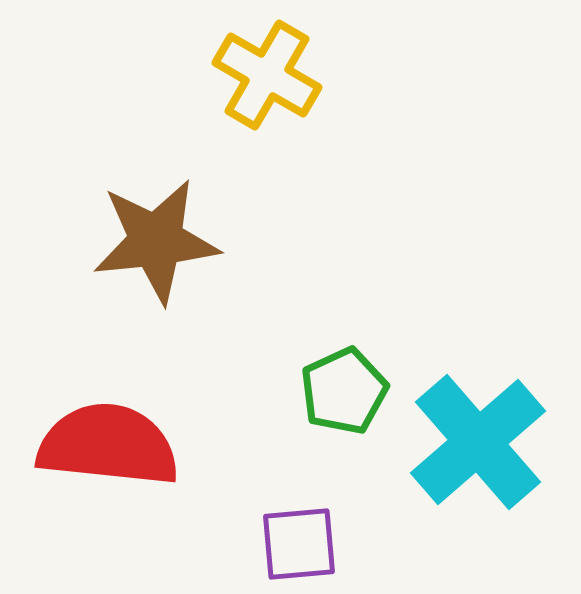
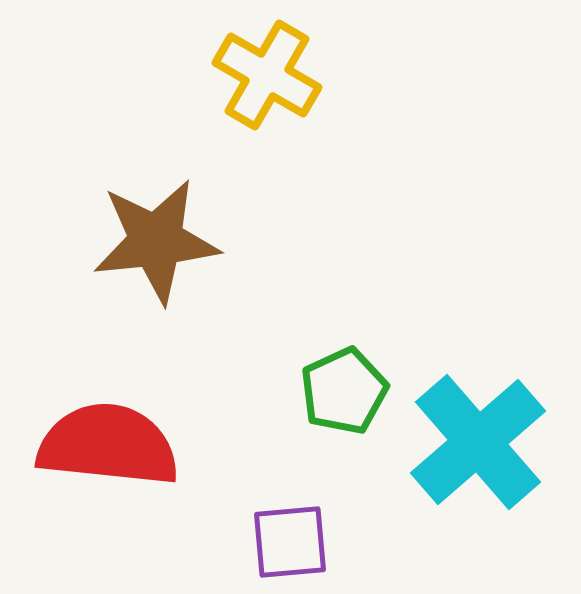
purple square: moved 9 px left, 2 px up
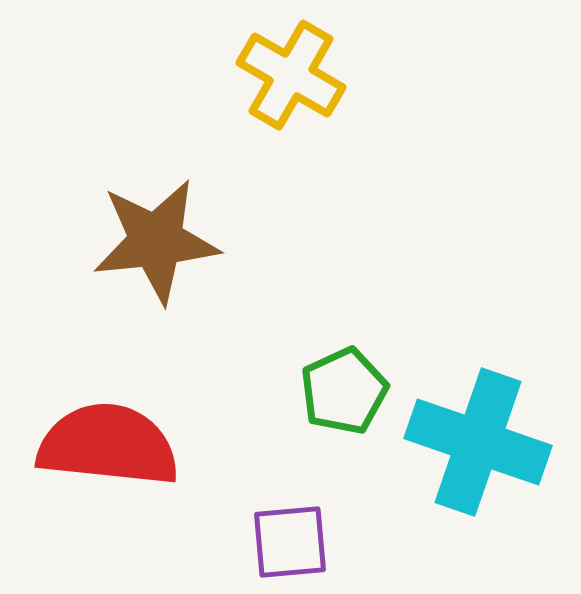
yellow cross: moved 24 px right
cyan cross: rotated 30 degrees counterclockwise
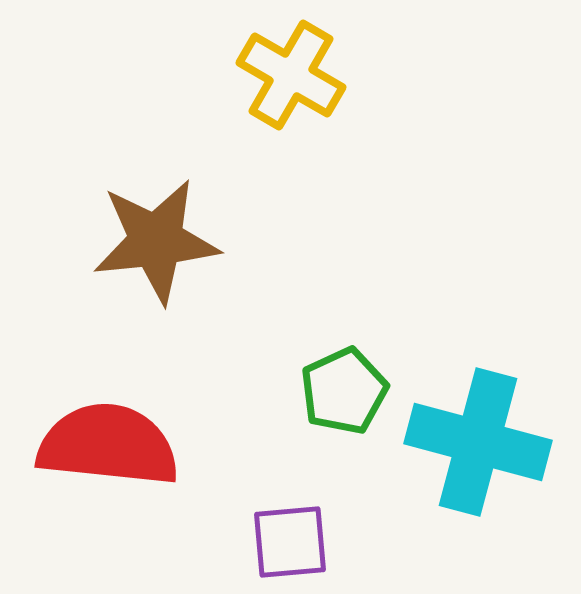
cyan cross: rotated 4 degrees counterclockwise
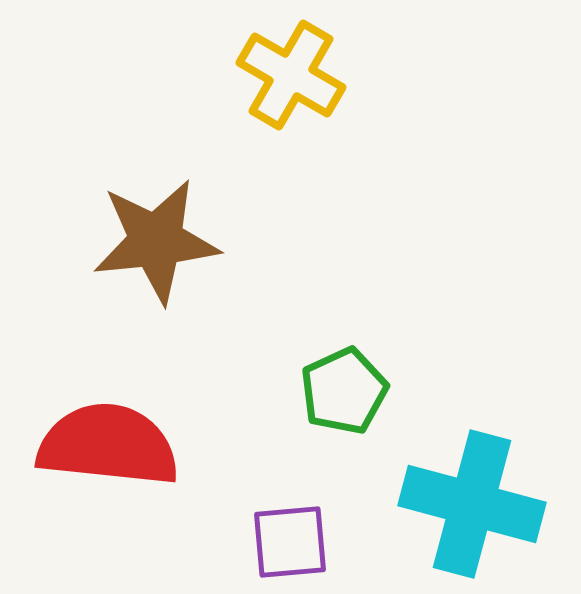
cyan cross: moved 6 px left, 62 px down
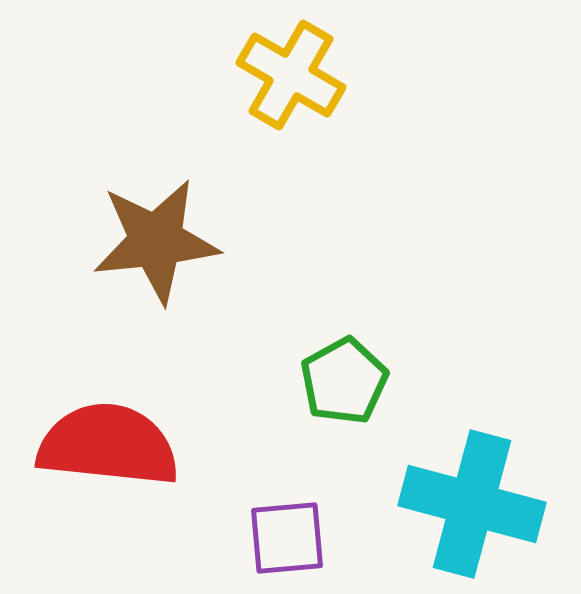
green pentagon: moved 10 px up; rotated 4 degrees counterclockwise
purple square: moved 3 px left, 4 px up
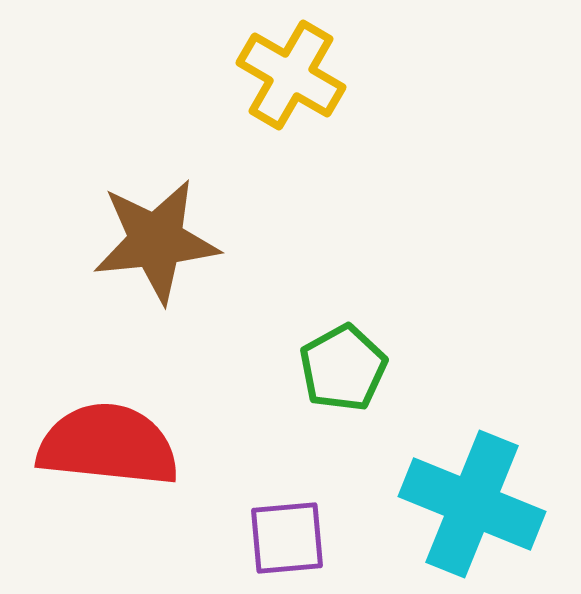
green pentagon: moved 1 px left, 13 px up
cyan cross: rotated 7 degrees clockwise
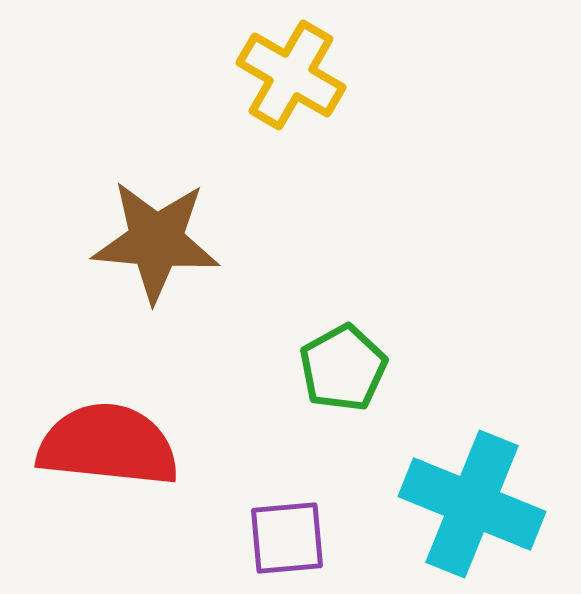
brown star: rotated 11 degrees clockwise
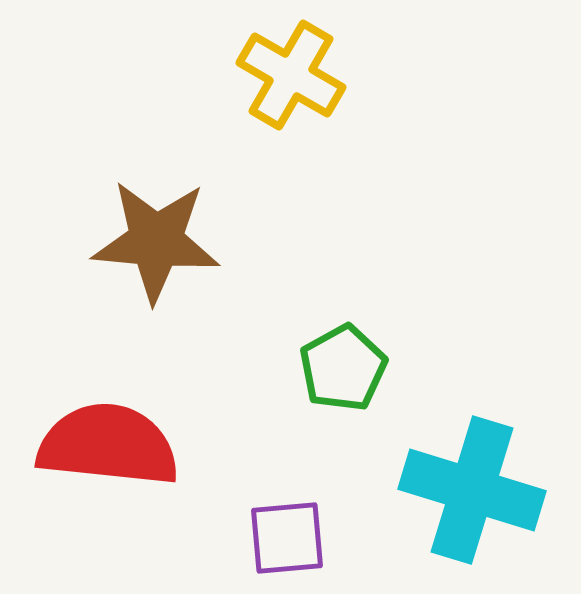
cyan cross: moved 14 px up; rotated 5 degrees counterclockwise
